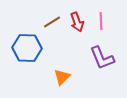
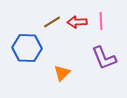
red arrow: rotated 108 degrees clockwise
purple L-shape: moved 2 px right
orange triangle: moved 4 px up
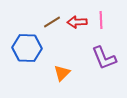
pink line: moved 1 px up
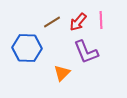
red arrow: moved 1 px right; rotated 48 degrees counterclockwise
purple L-shape: moved 18 px left, 6 px up
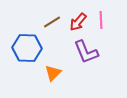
orange triangle: moved 9 px left
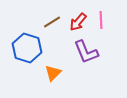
blue hexagon: rotated 16 degrees clockwise
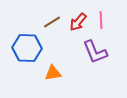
blue hexagon: rotated 16 degrees counterclockwise
purple L-shape: moved 9 px right
orange triangle: rotated 36 degrees clockwise
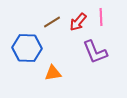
pink line: moved 3 px up
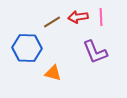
red arrow: moved 5 px up; rotated 42 degrees clockwise
orange triangle: rotated 24 degrees clockwise
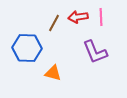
brown line: moved 2 px right, 1 px down; rotated 30 degrees counterclockwise
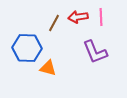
orange triangle: moved 5 px left, 5 px up
